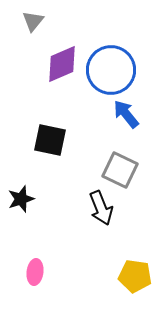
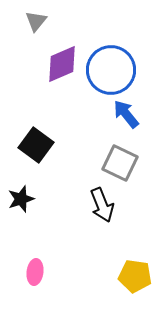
gray triangle: moved 3 px right
black square: moved 14 px left, 5 px down; rotated 24 degrees clockwise
gray square: moved 7 px up
black arrow: moved 1 px right, 3 px up
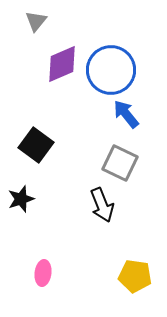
pink ellipse: moved 8 px right, 1 px down
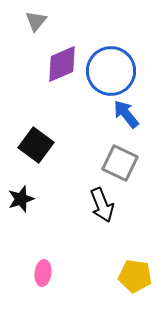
blue circle: moved 1 px down
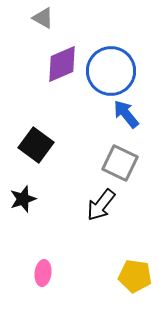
gray triangle: moved 7 px right, 3 px up; rotated 40 degrees counterclockwise
black star: moved 2 px right
black arrow: moved 1 px left; rotated 60 degrees clockwise
